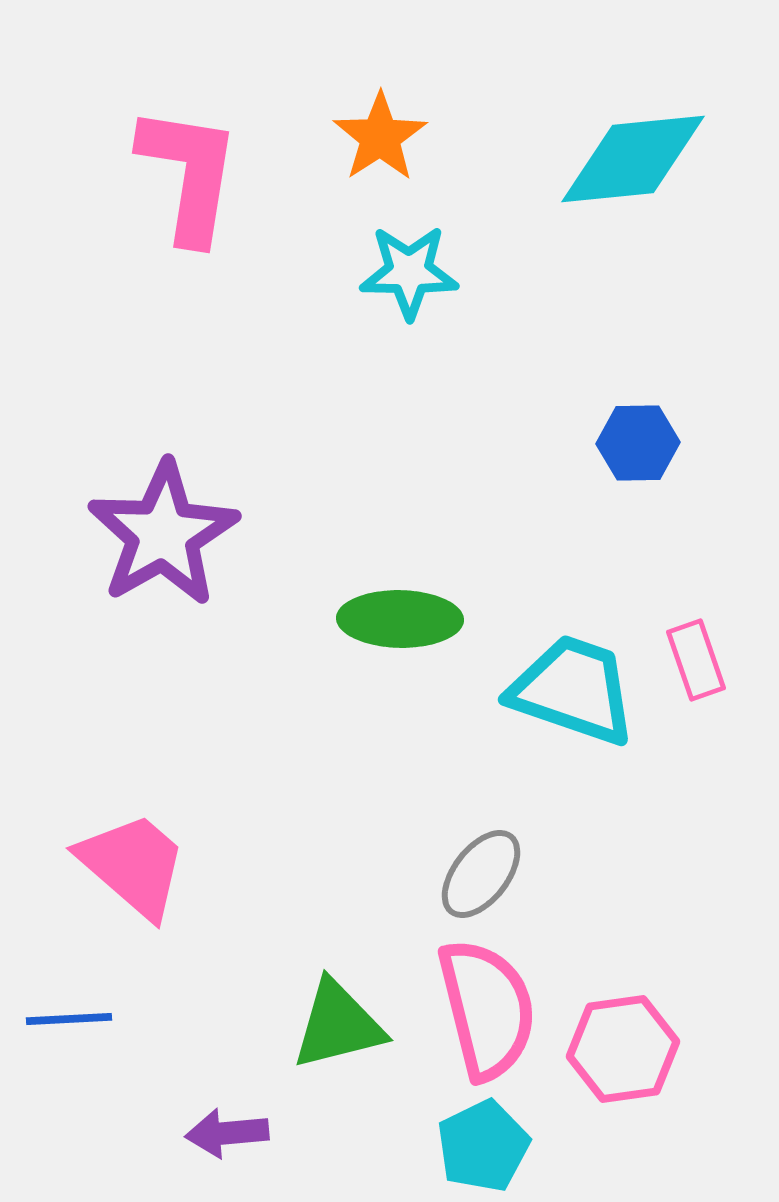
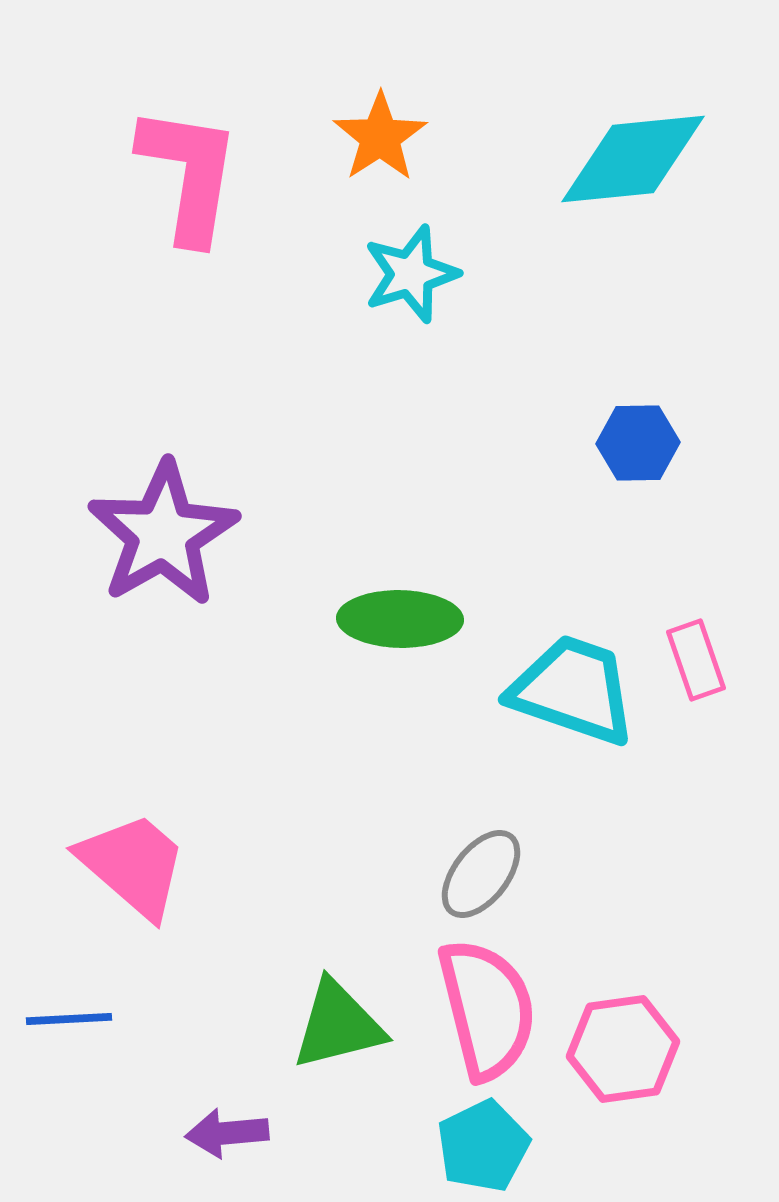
cyan star: moved 2 px right, 2 px down; rotated 18 degrees counterclockwise
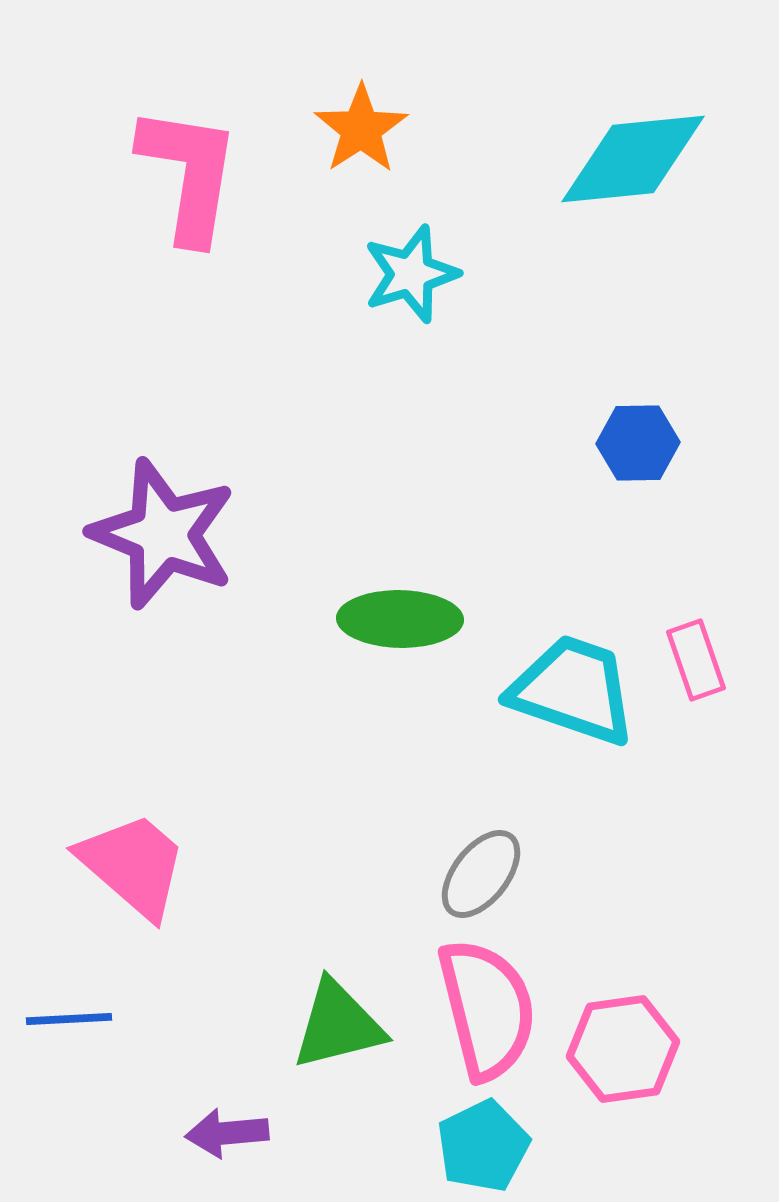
orange star: moved 19 px left, 8 px up
purple star: rotated 20 degrees counterclockwise
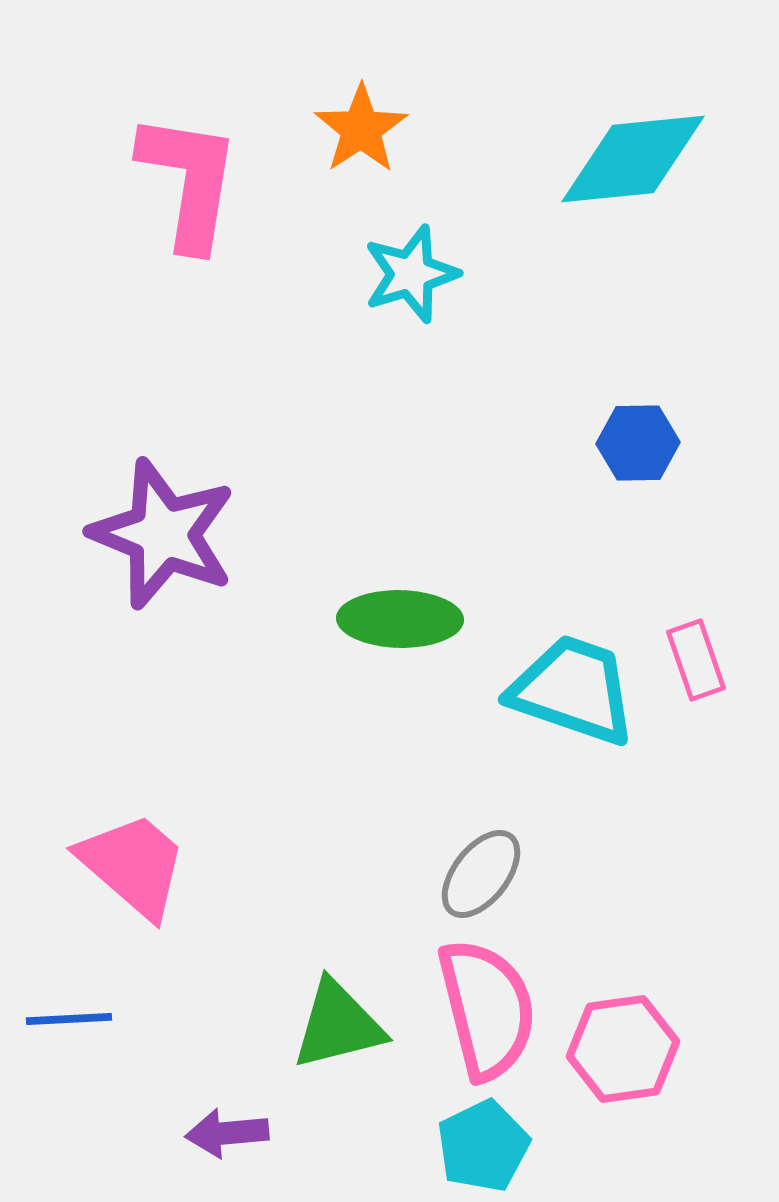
pink L-shape: moved 7 px down
